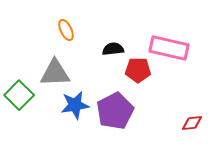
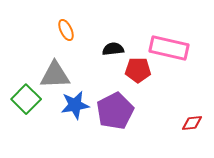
gray triangle: moved 2 px down
green square: moved 7 px right, 4 px down
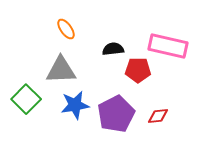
orange ellipse: moved 1 px up; rotated 10 degrees counterclockwise
pink rectangle: moved 1 px left, 2 px up
gray triangle: moved 6 px right, 5 px up
purple pentagon: moved 1 px right, 3 px down
red diamond: moved 34 px left, 7 px up
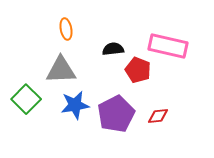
orange ellipse: rotated 25 degrees clockwise
red pentagon: rotated 20 degrees clockwise
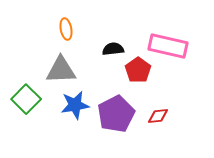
red pentagon: rotated 15 degrees clockwise
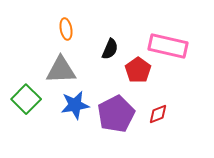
black semicircle: moved 3 px left; rotated 120 degrees clockwise
red diamond: moved 2 px up; rotated 15 degrees counterclockwise
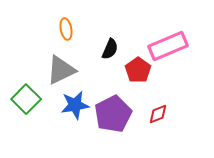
pink rectangle: rotated 36 degrees counterclockwise
gray triangle: rotated 24 degrees counterclockwise
purple pentagon: moved 3 px left
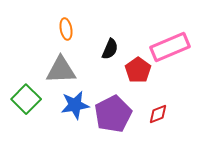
pink rectangle: moved 2 px right, 1 px down
gray triangle: rotated 24 degrees clockwise
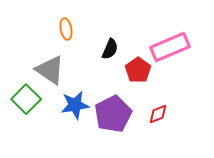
gray triangle: moved 11 px left; rotated 36 degrees clockwise
